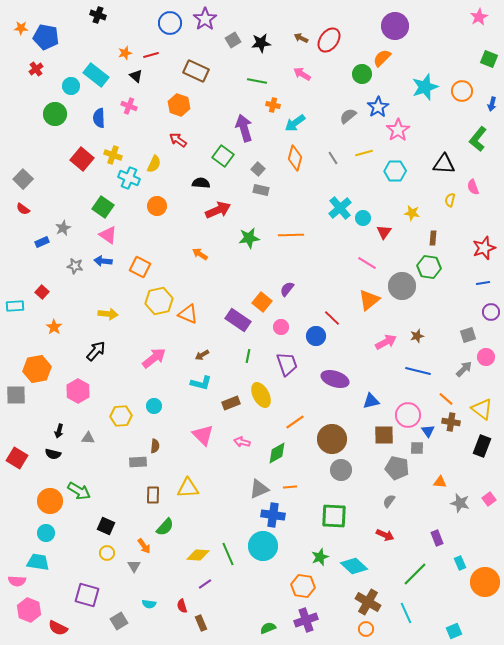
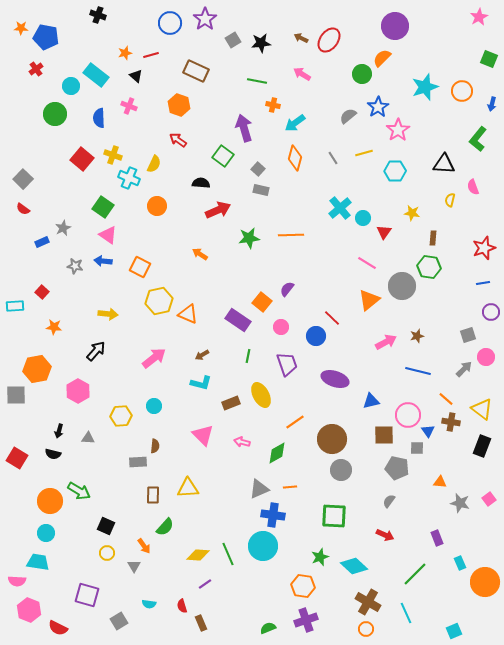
orange star at (54, 327): rotated 28 degrees counterclockwise
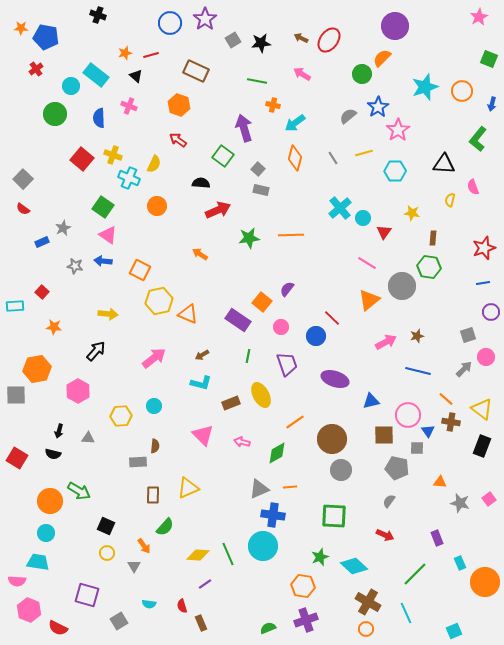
orange square at (140, 267): moved 3 px down
yellow triangle at (188, 488): rotated 20 degrees counterclockwise
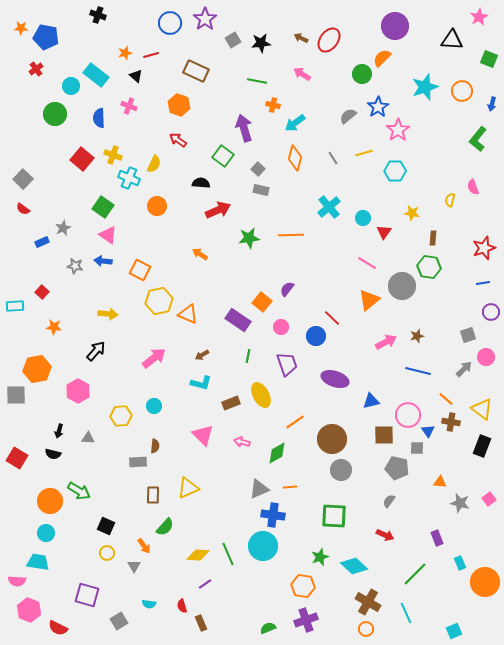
black triangle at (444, 164): moved 8 px right, 124 px up
cyan cross at (340, 208): moved 11 px left, 1 px up
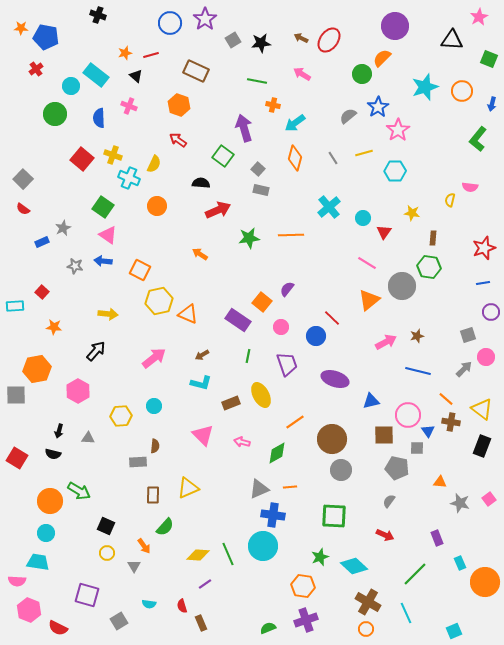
pink semicircle at (473, 187): moved 3 px left; rotated 63 degrees counterclockwise
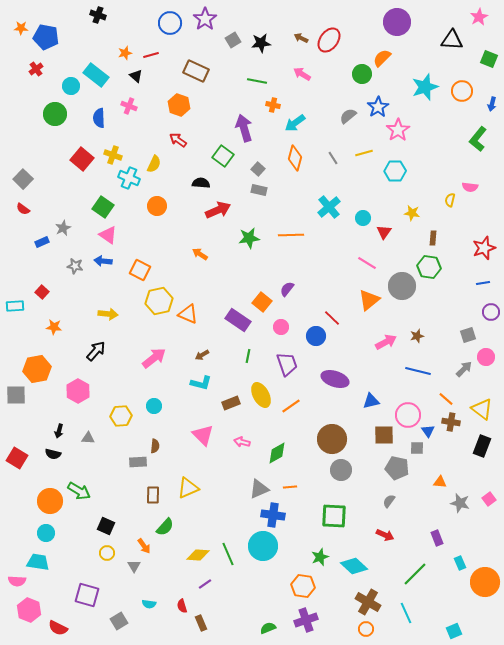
purple circle at (395, 26): moved 2 px right, 4 px up
gray rectangle at (261, 190): moved 2 px left
orange line at (295, 422): moved 4 px left, 16 px up
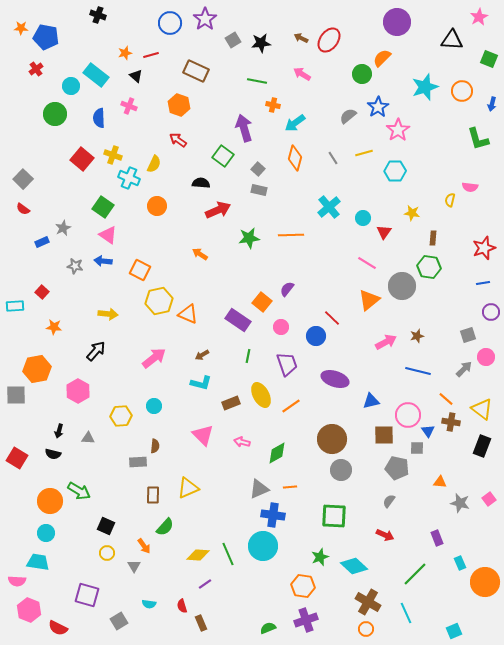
green L-shape at (478, 139): rotated 55 degrees counterclockwise
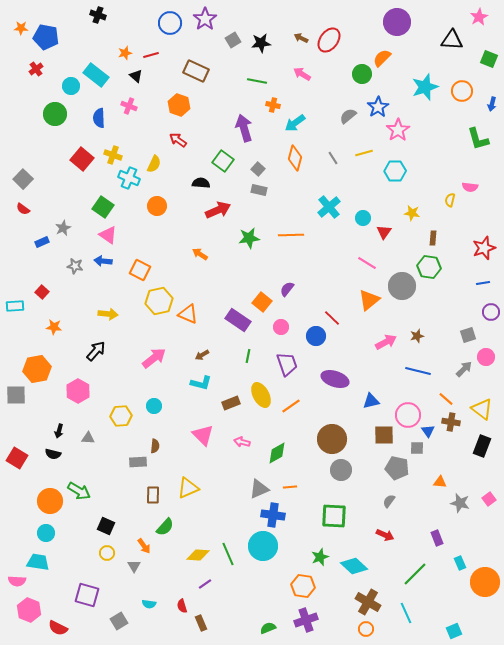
green square at (223, 156): moved 5 px down
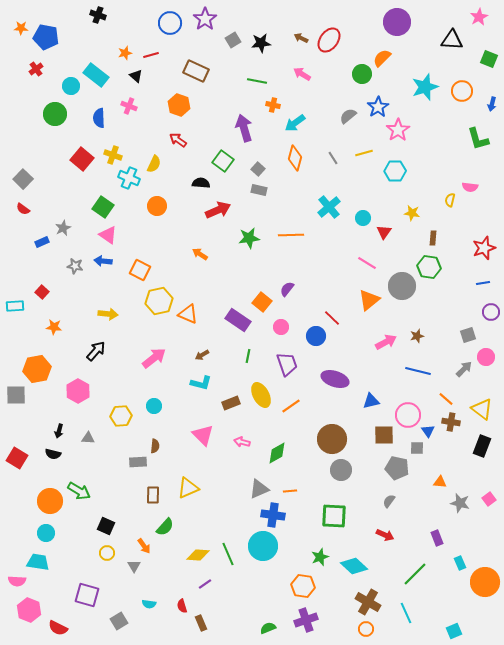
orange line at (290, 487): moved 4 px down
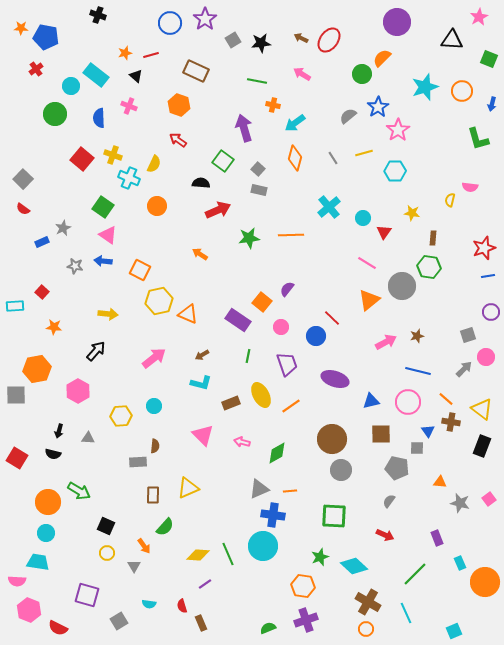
blue line at (483, 283): moved 5 px right, 7 px up
pink circle at (408, 415): moved 13 px up
brown square at (384, 435): moved 3 px left, 1 px up
orange circle at (50, 501): moved 2 px left, 1 px down
